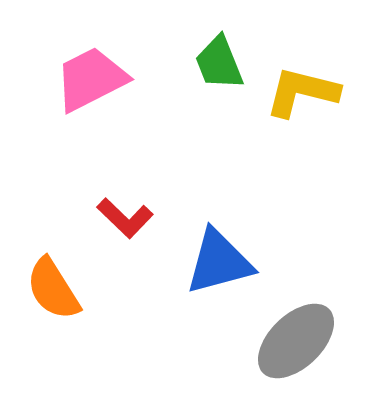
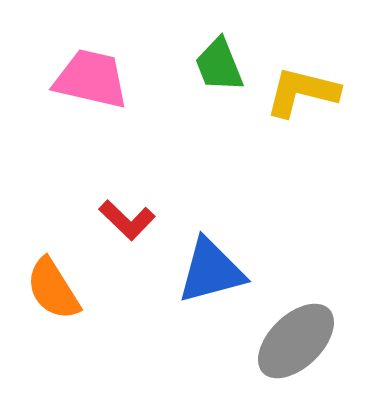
green trapezoid: moved 2 px down
pink trapezoid: rotated 40 degrees clockwise
red L-shape: moved 2 px right, 2 px down
blue triangle: moved 8 px left, 9 px down
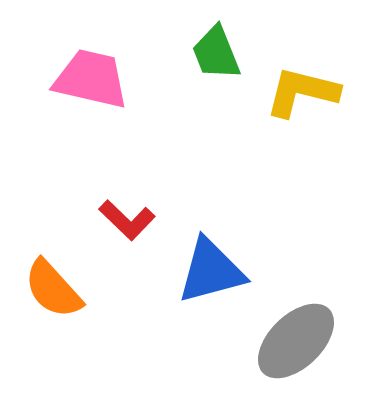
green trapezoid: moved 3 px left, 12 px up
orange semicircle: rotated 10 degrees counterclockwise
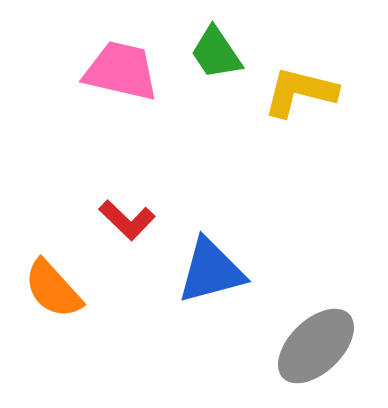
green trapezoid: rotated 12 degrees counterclockwise
pink trapezoid: moved 30 px right, 8 px up
yellow L-shape: moved 2 px left
gray ellipse: moved 20 px right, 5 px down
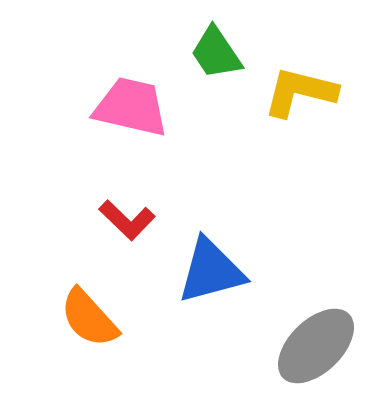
pink trapezoid: moved 10 px right, 36 px down
orange semicircle: moved 36 px right, 29 px down
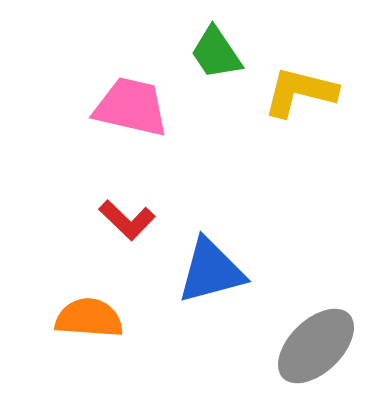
orange semicircle: rotated 136 degrees clockwise
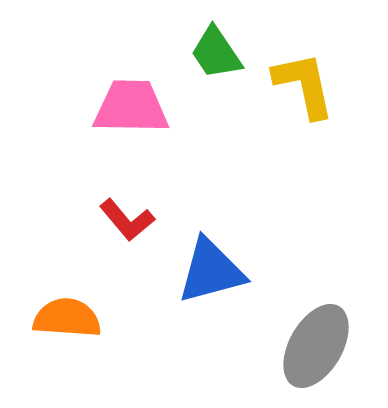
yellow L-shape: moved 4 px right, 7 px up; rotated 64 degrees clockwise
pink trapezoid: rotated 12 degrees counterclockwise
red L-shape: rotated 6 degrees clockwise
orange semicircle: moved 22 px left
gray ellipse: rotated 16 degrees counterclockwise
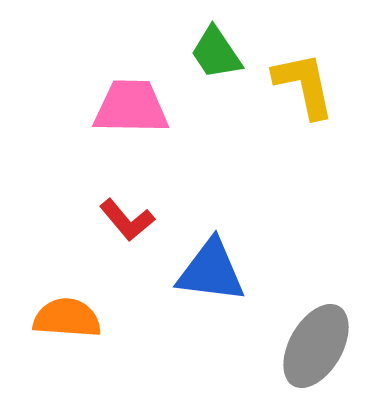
blue triangle: rotated 22 degrees clockwise
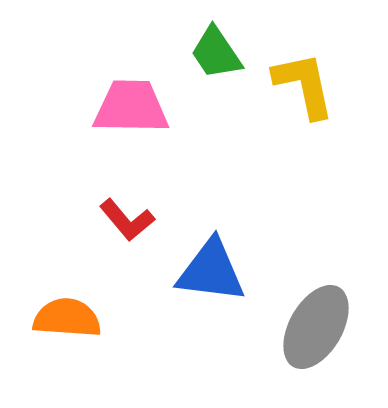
gray ellipse: moved 19 px up
